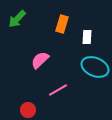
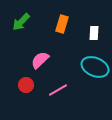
green arrow: moved 4 px right, 3 px down
white rectangle: moved 7 px right, 4 px up
red circle: moved 2 px left, 25 px up
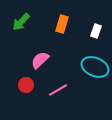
white rectangle: moved 2 px right, 2 px up; rotated 16 degrees clockwise
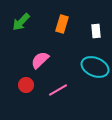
white rectangle: rotated 24 degrees counterclockwise
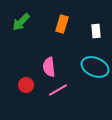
pink semicircle: moved 9 px right, 7 px down; rotated 54 degrees counterclockwise
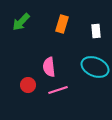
red circle: moved 2 px right
pink line: rotated 12 degrees clockwise
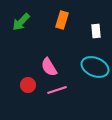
orange rectangle: moved 4 px up
pink semicircle: rotated 24 degrees counterclockwise
pink line: moved 1 px left
